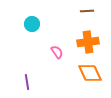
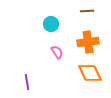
cyan circle: moved 19 px right
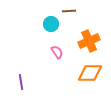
brown line: moved 18 px left
orange cross: moved 1 px right, 1 px up; rotated 15 degrees counterclockwise
orange diamond: rotated 65 degrees counterclockwise
purple line: moved 6 px left
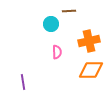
orange cross: rotated 10 degrees clockwise
pink semicircle: rotated 32 degrees clockwise
orange diamond: moved 1 px right, 3 px up
purple line: moved 2 px right
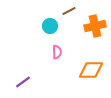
brown line: rotated 24 degrees counterclockwise
cyan circle: moved 1 px left, 2 px down
orange cross: moved 6 px right, 15 px up
purple line: rotated 63 degrees clockwise
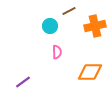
orange diamond: moved 1 px left, 2 px down
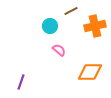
brown line: moved 2 px right
pink semicircle: moved 2 px right, 2 px up; rotated 48 degrees counterclockwise
purple line: moved 2 px left; rotated 35 degrees counterclockwise
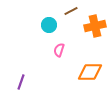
cyan circle: moved 1 px left, 1 px up
pink semicircle: rotated 112 degrees counterclockwise
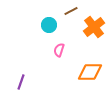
orange cross: moved 1 px left, 1 px down; rotated 25 degrees counterclockwise
